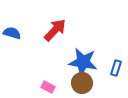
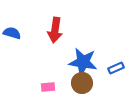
red arrow: rotated 145 degrees clockwise
blue rectangle: rotated 49 degrees clockwise
pink rectangle: rotated 32 degrees counterclockwise
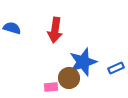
blue semicircle: moved 5 px up
blue star: rotated 28 degrees counterclockwise
brown circle: moved 13 px left, 5 px up
pink rectangle: moved 3 px right
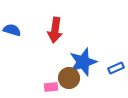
blue semicircle: moved 2 px down
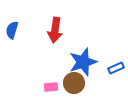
blue semicircle: rotated 90 degrees counterclockwise
brown circle: moved 5 px right, 5 px down
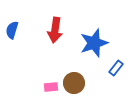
blue star: moved 11 px right, 19 px up
blue rectangle: rotated 28 degrees counterclockwise
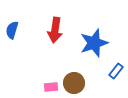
blue rectangle: moved 3 px down
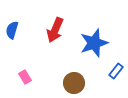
red arrow: rotated 15 degrees clockwise
pink rectangle: moved 26 px left, 10 px up; rotated 64 degrees clockwise
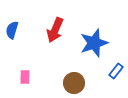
pink rectangle: rotated 32 degrees clockwise
